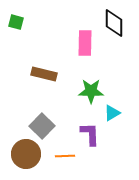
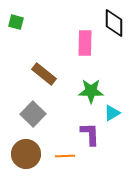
brown rectangle: rotated 25 degrees clockwise
gray square: moved 9 px left, 12 px up
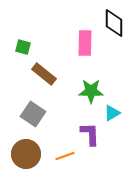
green square: moved 7 px right, 25 px down
gray square: rotated 10 degrees counterclockwise
orange line: rotated 18 degrees counterclockwise
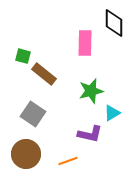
green square: moved 9 px down
green star: rotated 15 degrees counterclockwise
purple L-shape: rotated 105 degrees clockwise
orange line: moved 3 px right, 5 px down
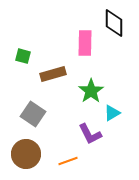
brown rectangle: moved 9 px right; rotated 55 degrees counterclockwise
green star: rotated 20 degrees counterclockwise
purple L-shape: rotated 50 degrees clockwise
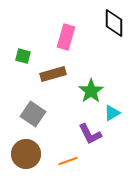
pink rectangle: moved 19 px left, 6 px up; rotated 15 degrees clockwise
